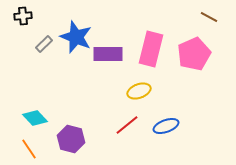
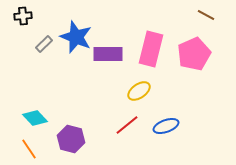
brown line: moved 3 px left, 2 px up
yellow ellipse: rotated 15 degrees counterclockwise
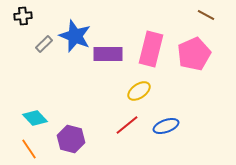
blue star: moved 1 px left, 1 px up
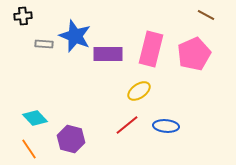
gray rectangle: rotated 48 degrees clockwise
blue ellipse: rotated 25 degrees clockwise
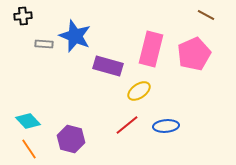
purple rectangle: moved 12 px down; rotated 16 degrees clockwise
cyan diamond: moved 7 px left, 3 px down
blue ellipse: rotated 10 degrees counterclockwise
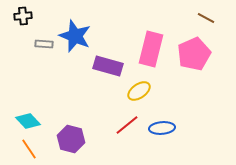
brown line: moved 3 px down
blue ellipse: moved 4 px left, 2 px down
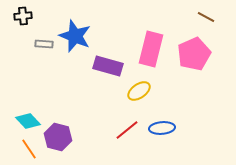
brown line: moved 1 px up
red line: moved 5 px down
purple hexagon: moved 13 px left, 2 px up
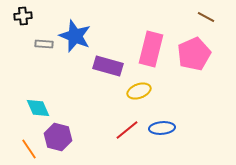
yellow ellipse: rotated 15 degrees clockwise
cyan diamond: moved 10 px right, 13 px up; rotated 20 degrees clockwise
